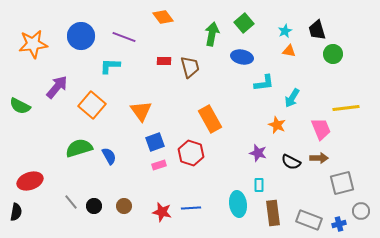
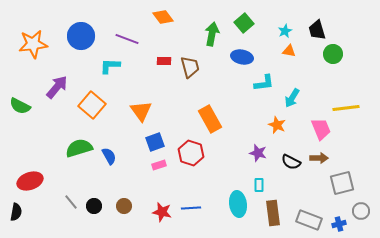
purple line at (124, 37): moved 3 px right, 2 px down
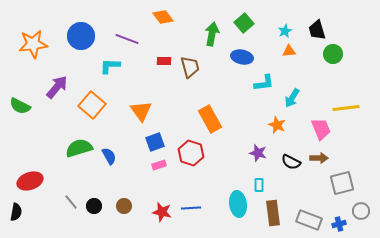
orange triangle at (289, 51): rotated 16 degrees counterclockwise
